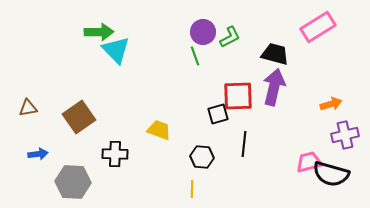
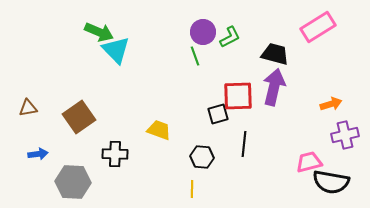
green arrow: rotated 24 degrees clockwise
black semicircle: moved 8 px down; rotated 6 degrees counterclockwise
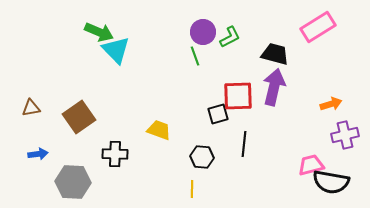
brown triangle: moved 3 px right
pink trapezoid: moved 2 px right, 3 px down
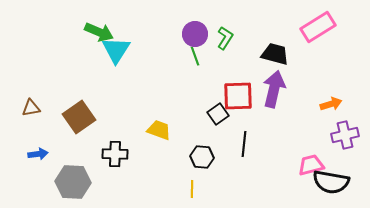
purple circle: moved 8 px left, 2 px down
green L-shape: moved 5 px left, 1 px down; rotated 30 degrees counterclockwise
cyan triangle: rotated 16 degrees clockwise
purple arrow: moved 2 px down
black square: rotated 20 degrees counterclockwise
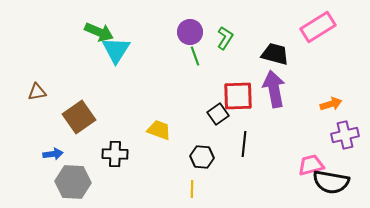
purple circle: moved 5 px left, 2 px up
purple arrow: rotated 24 degrees counterclockwise
brown triangle: moved 6 px right, 16 px up
blue arrow: moved 15 px right
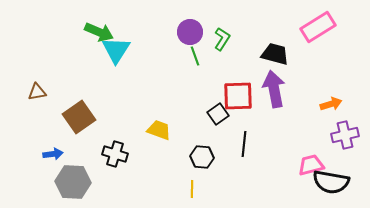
green L-shape: moved 3 px left, 1 px down
black cross: rotated 15 degrees clockwise
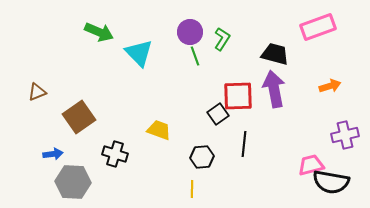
pink rectangle: rotated 12 degrees clockwise
cyan triangle: moved 23 px right, 3 px down; rotated 16 degrees counterclockwise
brown triangle: rotated 12 degrees counterclockwise
orange arrow: moved 1 px left, 18 px up
black hexagon: rotated 10 degrees counterclockwise
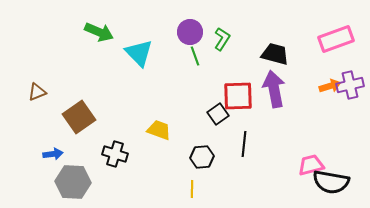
pink rectangle: moved 18 px right, 12 px down
purple cross: moved 5 px right, 50 px up
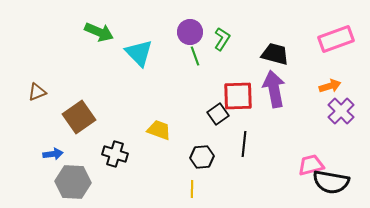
purple cross: moved 9 px left, 26 px down; rotated 32 degrees counterclockwise
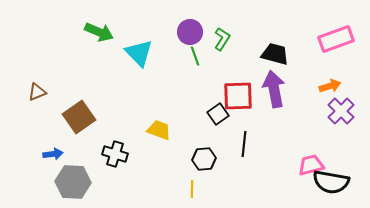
black hexagon: moved 2 px right, 2 px down
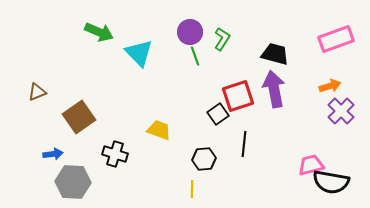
red square: rotated 16 degrees counterclockwise
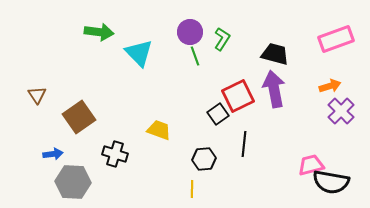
green arrow: rotated 16 degrees counterclockwise
brown triangle: moved 3 px down; rotated 42 degrees counterclockwise
red square: rotated 8 degrees counterclockwise
